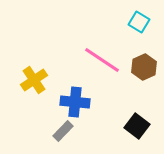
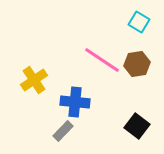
brown hexagon: moved 7 px left, 3 px up; rotated 15 degrees clockwise
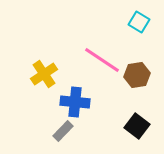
brown hexagon: moved 11 px down
yellow cross: moved 10 px right, 6 px up
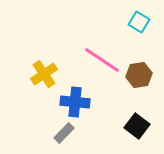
brown hexagon: moved 2 px right
gray rectangle: moved 1 px right, 2 px down
